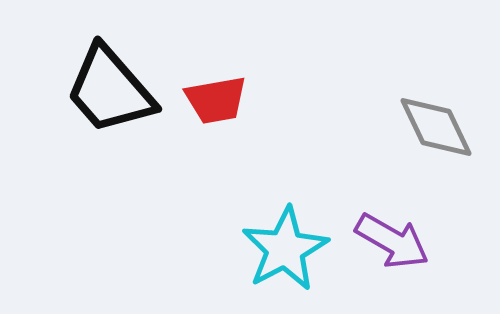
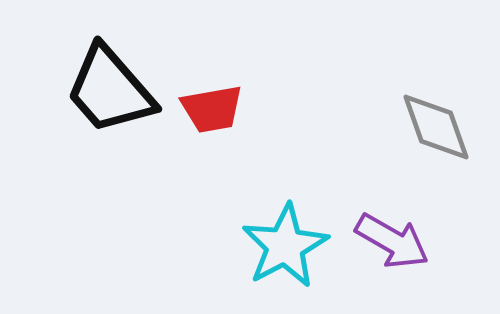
red trapezoid: moved 4 px left, 9 px down
gray diamond: rotated 6 degrees clockwise
cyan star: moved 3 px up
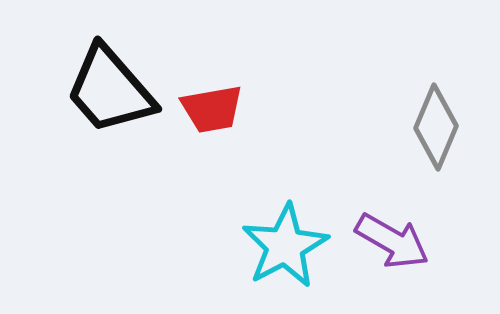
gray diamond: rotated 42 degrees clockwise
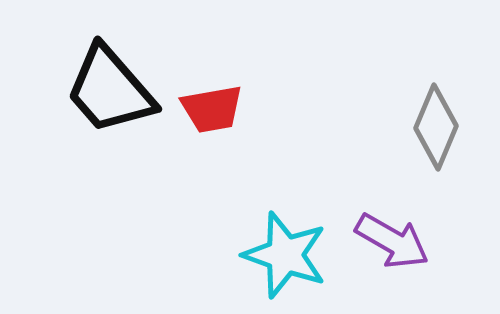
cyan star: moved 9 px down; rotated 24 degrees counterclockwise
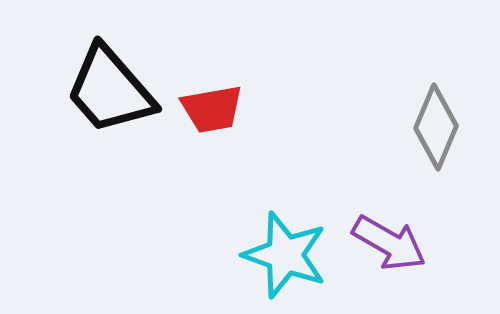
purple arrow: moved 3 px left, 2 px down
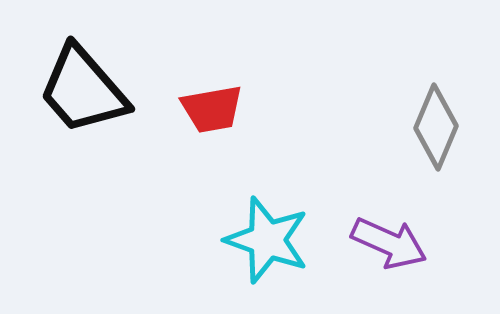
black trapezoid: moved 27 px left
purple arrow: rotated 6 degrees counterclockwise
cyan star: moved 18 px left, 15 px up
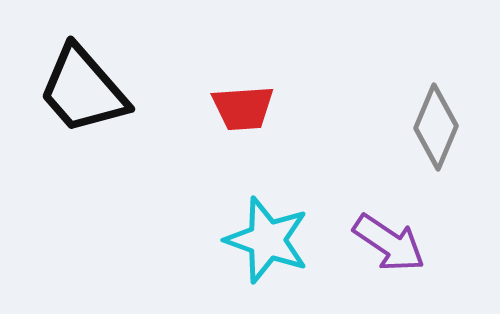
red trapezoid: moved 31 px right, 1 px up; rotated 6 degrees clockwise
purple arrow: rotated 10 degrees clockwise
